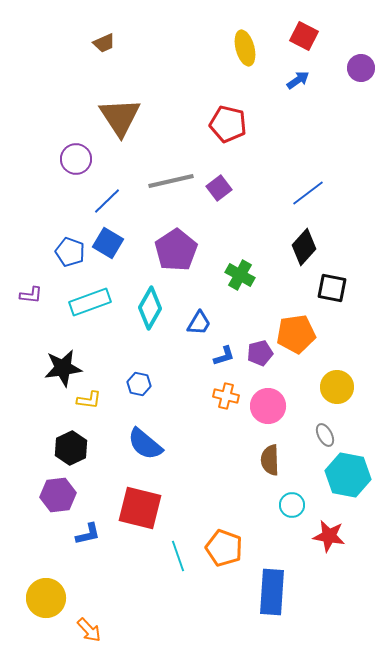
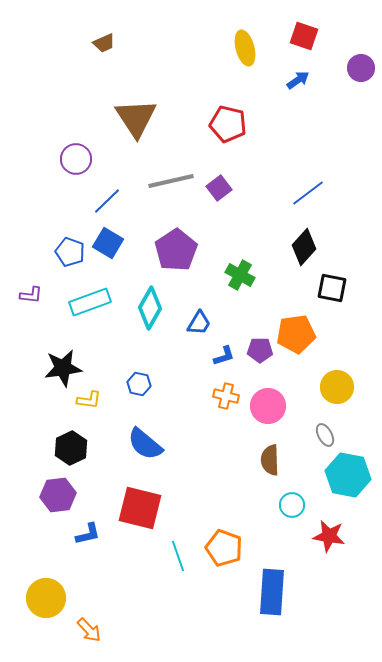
red square at (304, 36): rotated 8 degrees counterclockwise
brown triangle at (120, 117): moved 16 px right, 1 px down
purple pentagon at (260, 353): moved 3 px up; rotated 15 degrees clockwise
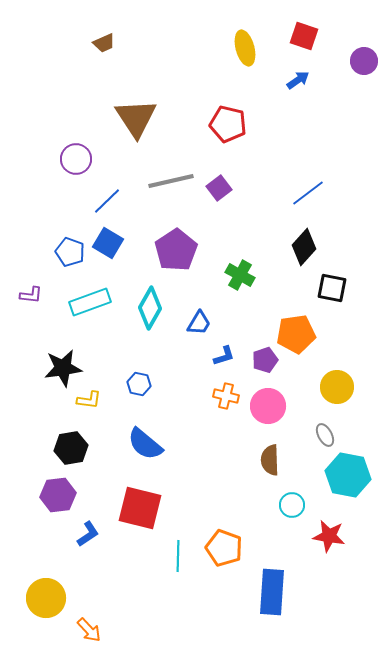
purple circle at (361, 68): moved 3 px right, 7 px up
purple pentagon at (260, 350): moved 5 px right, 10 px down; rotated 20 degrees counterclockwise
black hexagon at (71, 448): rotated 16 degrees clockwise
blue L-shape at (88, 534): rotated 20 degrees counterclockwise
cyan line at (178, 556): rotated 20 degrees clockwise
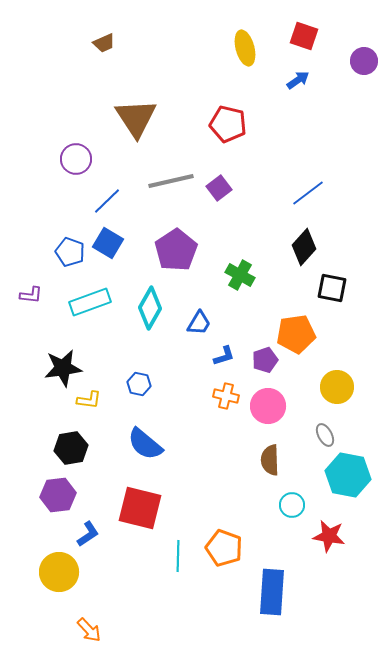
yellow circle at (46, 598): moved 13 px right, 26 px up
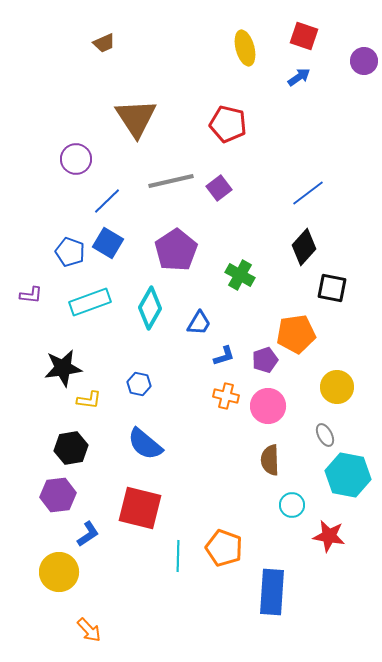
blue arrow at (298, 80): moved 1 px right, 3 px up
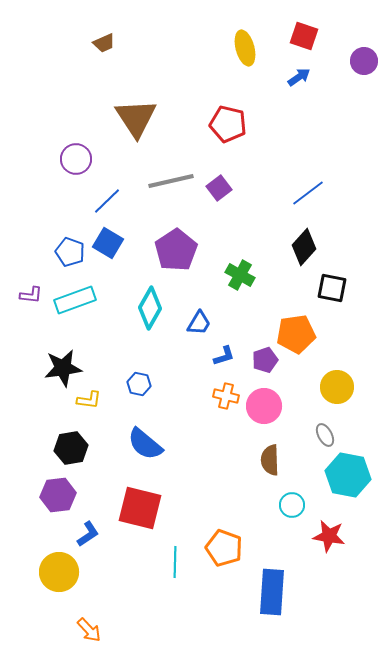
cyan rectangle at (90, 302): moved 15 px left, 2 px up
pink circle at (268, 406): moved 4 px left
cyan line at (178, 556): moved 3 px left, 6 px down
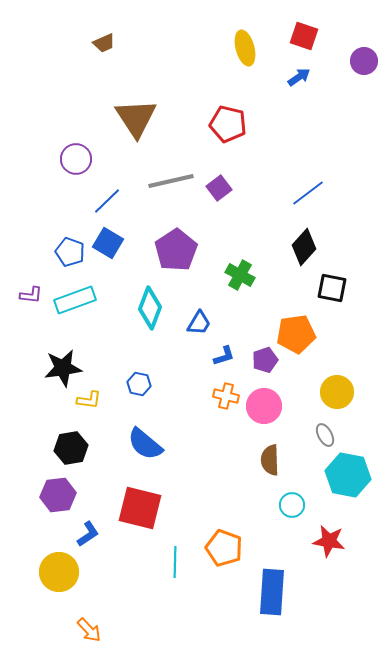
cyan diamond at (150, 308): rotated 9 degrees counterclockwise
yellow circle at (337, 387): moved 5 px down
red star at (329, 536): moved 5 px down
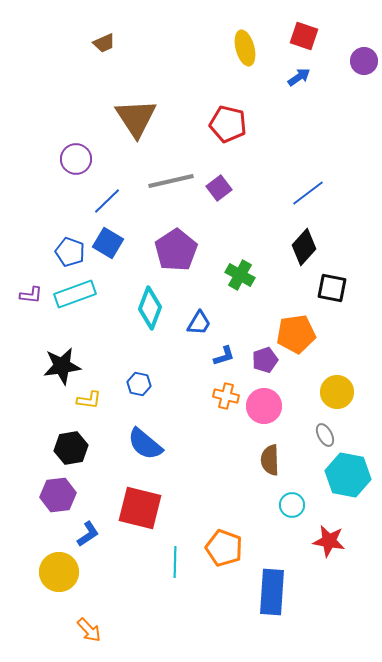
cyan rectangle at (75, 300): moved 6 px up
black star at (63, 368): moved 1 px left, 2 px up
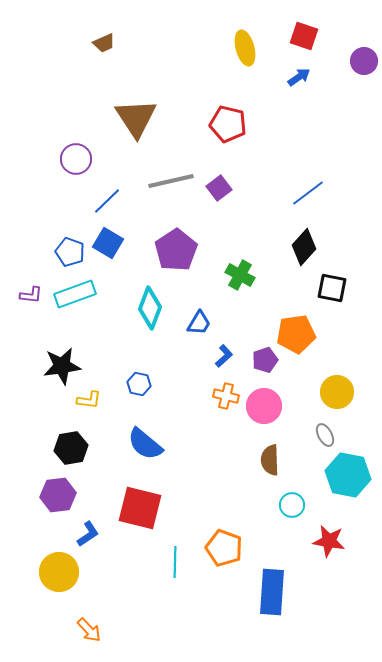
blue L-shape at (224, 356): rotated 25 degrees counterclockwise
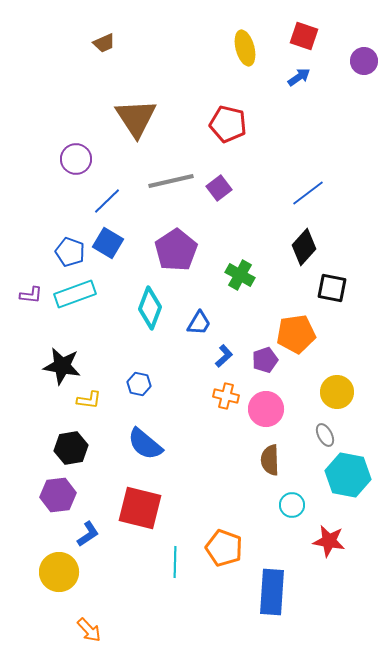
black star at (62, 366): rotated 18 degrees clockwise
pink circle at (264, 406): moved 2 px right, 3 px down
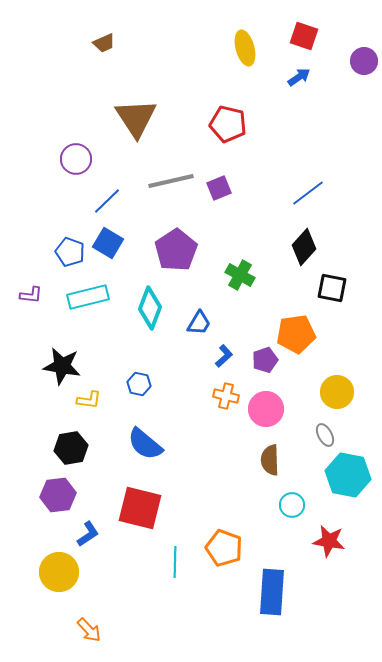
purple square at (219, 188): rotated 15 degrees clockwise
cyan rectangle at (75, 294): moved 13 px right, 3 px down; rotated 6 degrees clockwise
